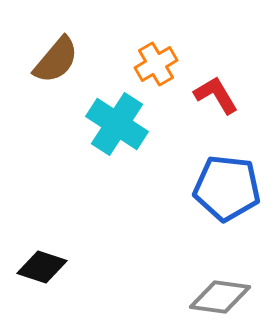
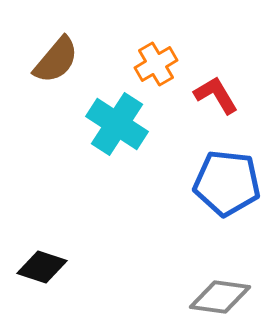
blue pentagon: moved 5 px up
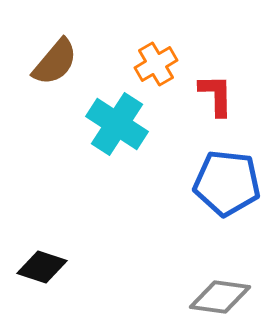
brown semicircle: moved 1 px left, 2 px down
red L-shape: rotated 30 degrees clockwise
